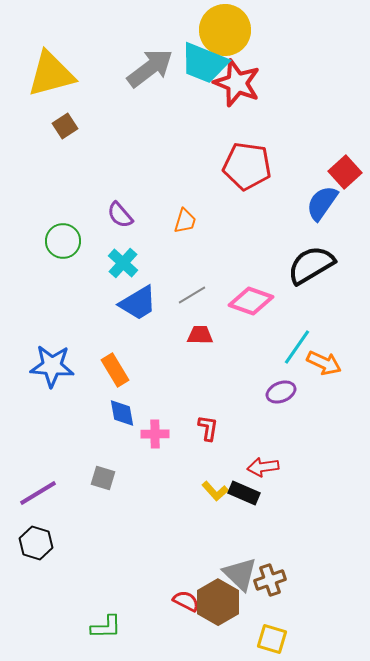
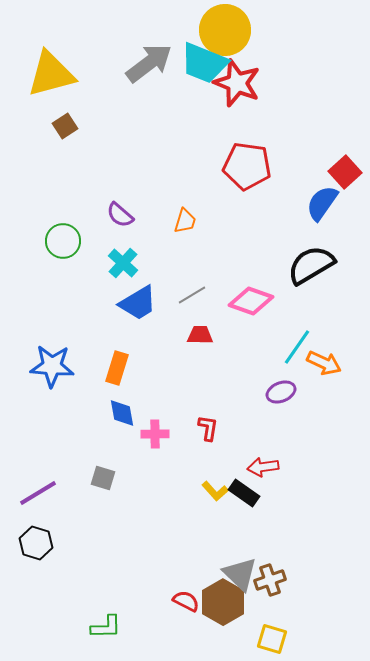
gray arrow: moved 1 px left, 5 px up
purple semicircle: rotated 8 degrees counterclockwise
orange rectangle: moved 2 px right, 2 px up; rotated 48 degrees clockwise
black rectangle: rotated 12 degrees clockwise
brown hexagon: moved 5 px right
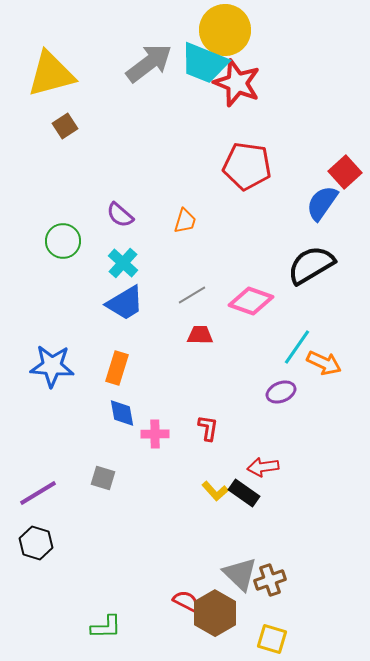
blue trapezoid: moved 13 px left
brown hexagon: moved 8 px left, 11 px down
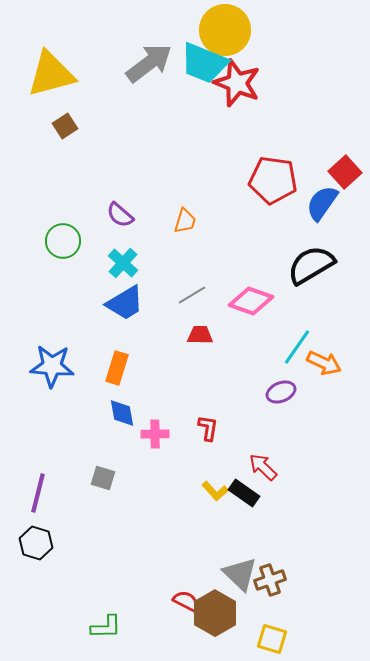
red pentagon: moved 26 px right, 14 px down
red arrow: rotated 52 degrees clockwise
purple line: rotated 45 degrees counterclockwise
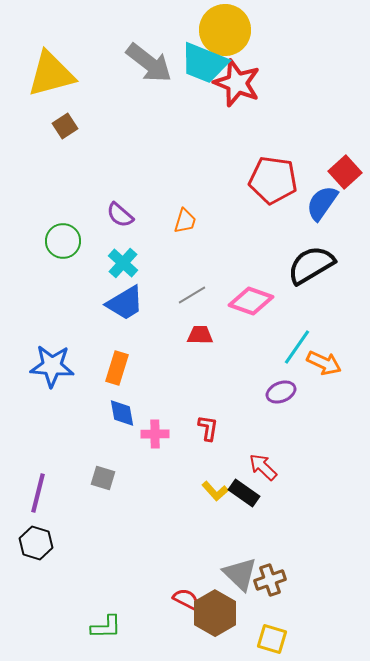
gray arrow: rotated 75 degrees clockwise
red semicircle: moved 2 px up
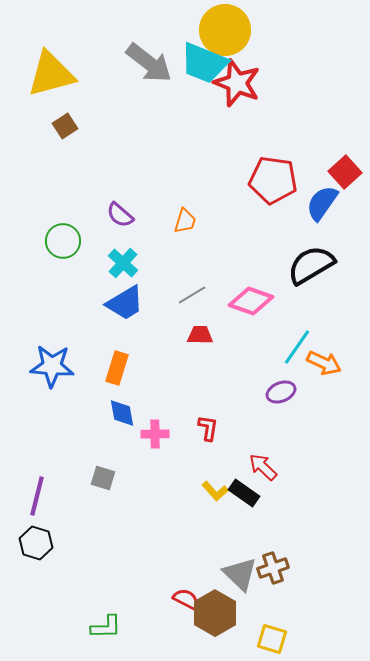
purple line: moved 1 px left, 3 px down
brown cross: moved 3 px right, 12 px up
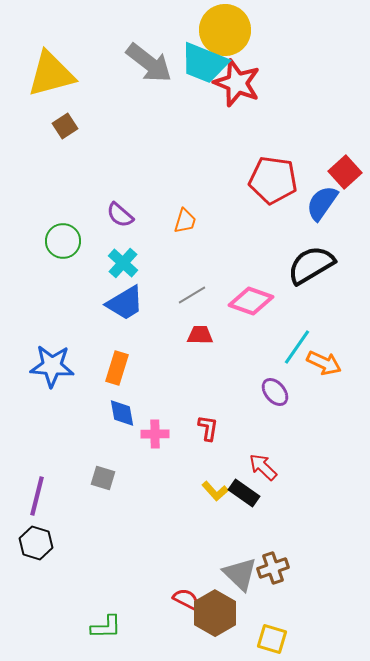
purple ellipse: moved 6 px left; rotated 72 degrees clockwise
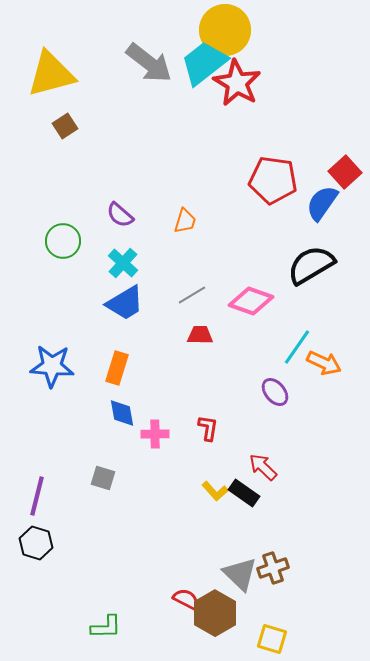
cyan trapezoid: rotated 120 degrees clockwise
red star: rotated 9 degrees clockwise
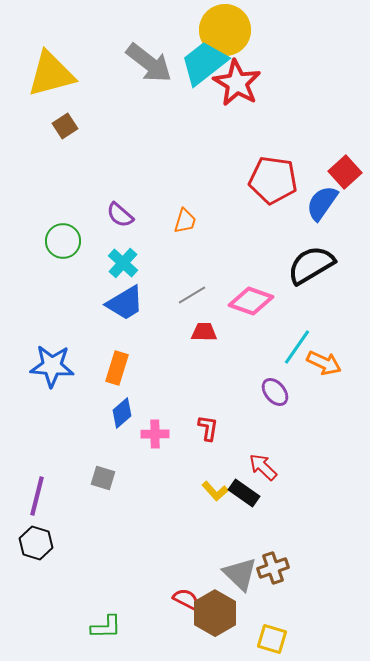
red trapezoid: moved 4 px right, 3 px up
blue diamond: rotated 60 degrees clockwise
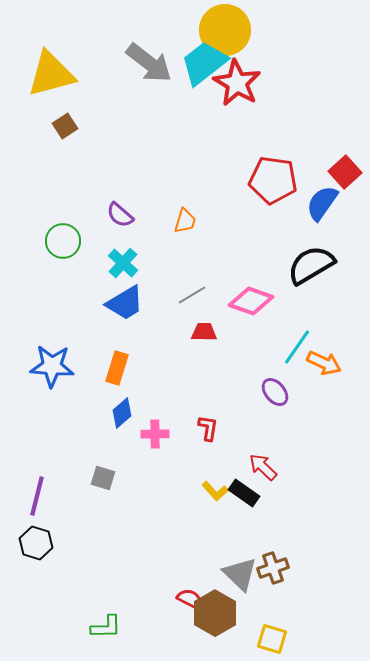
red semicircle: moved 4 px right
